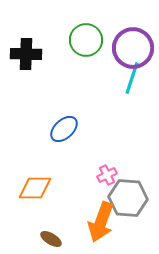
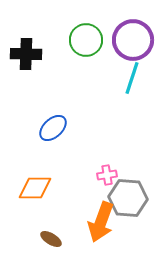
purple circle: moved 8 px up
blue ellipse: moved 11 px left, 1 px up
pink cross: rotated 18 degrees clockwise
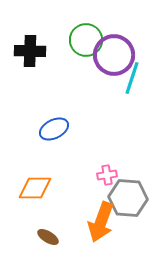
purple circle: moved 19 px left, 15 px down
black cross: moved 4 px right, 3 px up
blue ellipse: moved 1 px right, 1 px down; rotated 16 degrees clockwise
brown ellipse: moved 3 px left, 2 px up
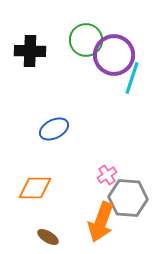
pink cross: rotated 24 degrees counterclockwise
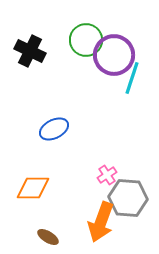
black cross: rotated 24 degrees clockwise
orange diamond: moved 2 px left
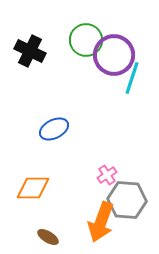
gray hexagon: moved 1 px left, 2 px down
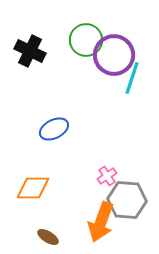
pink cross: moved 1 px down
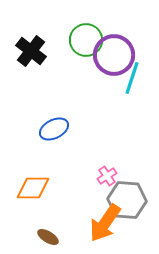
black cross: moved 1 px right; rotated 12 degrees clockwise
orange arrow: moved 4 px right, 1 px down; rotated 15 degrees clockwise
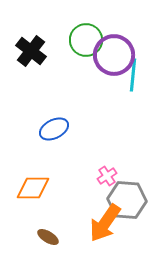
cyan line: moved 1 px right, 3 px up; rotated 12 degrees counterclockwise
